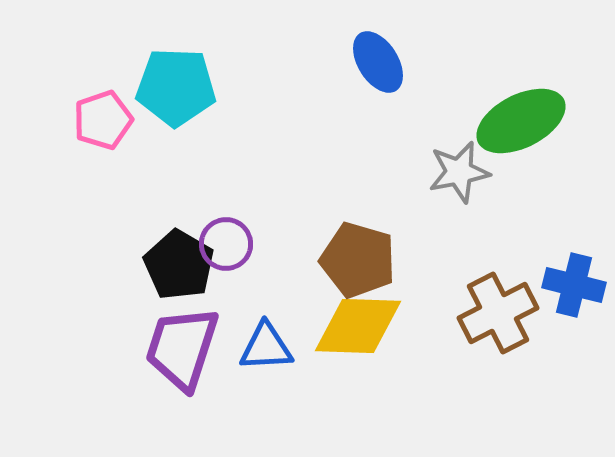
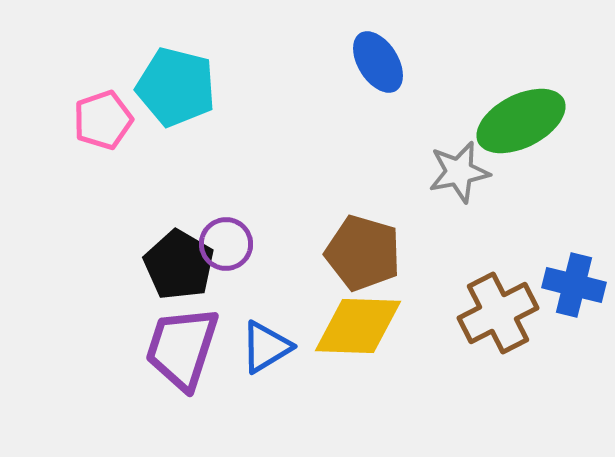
cyan pentagon: rotated 12 degrees clockwise
brown pentagon: moved 5 px right, 7 px up
blue triangle: rotated 28 degrees counterclockwise
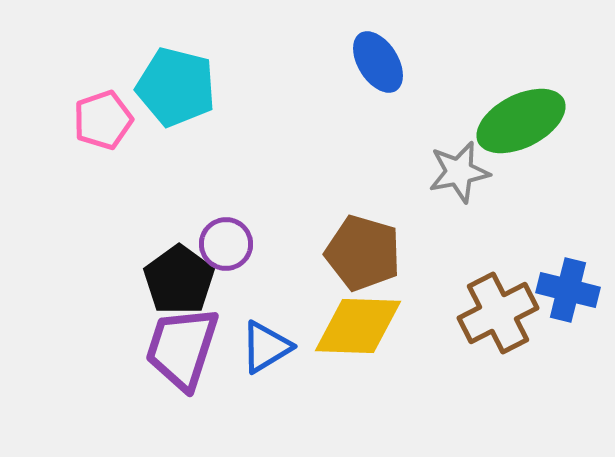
black pentagon: moved 15 px down; rotated 6 degrees clockwise
blue cross: moved 6 px left, 5 px down
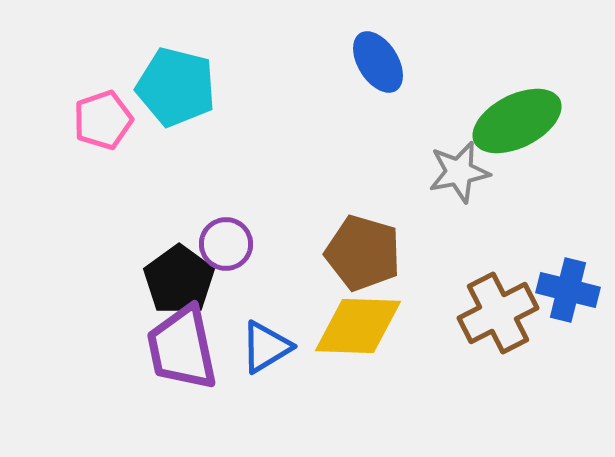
green ellipse: moved 4 px left
purple trapezoid: rotated 30 degrees counterclockwise
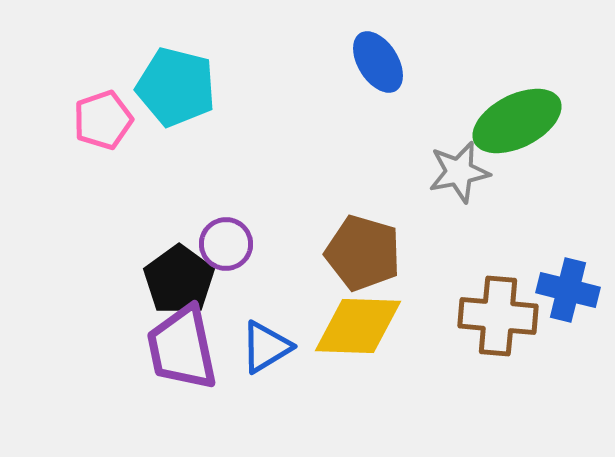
brown cross: moved 3 px down; rotated 32 degrees clockwise
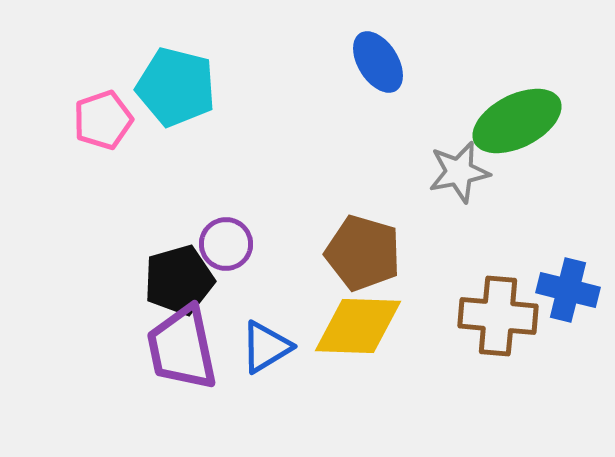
black pentagon: rotated 20 degrees clockwise
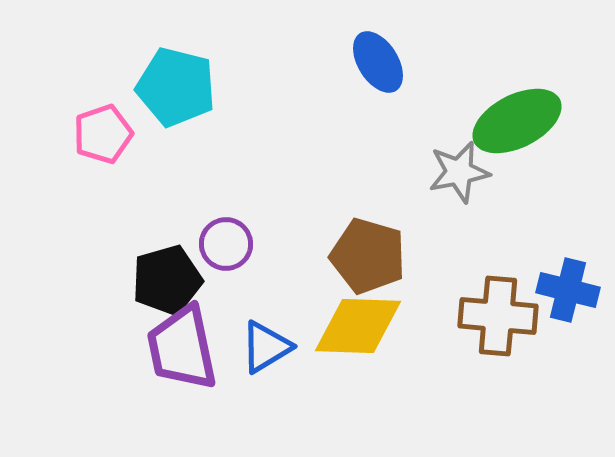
pink pentagon: moved 14 px down
brown pentagon: moved 5 px right, 3 px down
black pentagon: moved 12 px left
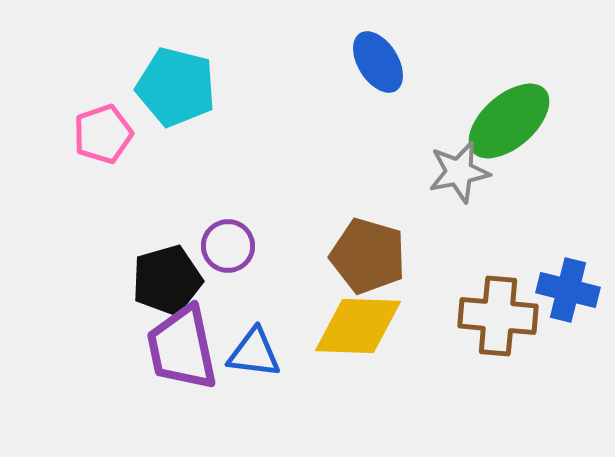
green ellipse: moved 8 px left; rotated 14 degrees counterclockwise
purple circle: moved 2 px right, 2 px down
blue triangle: moved 12 px left, 6 px down; rotated 38 degrees clockwise
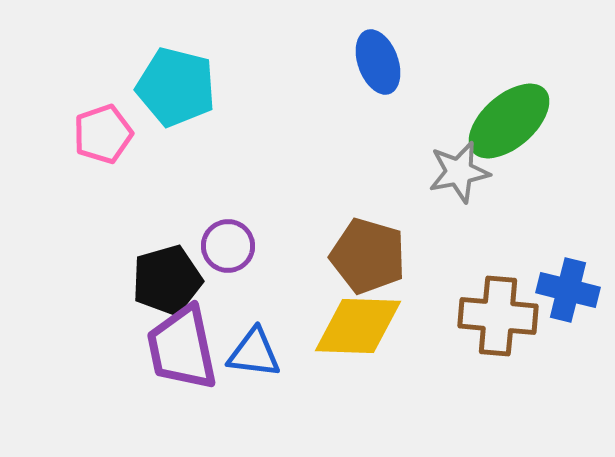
blue ellipse: rotated 12 degrees clockwise
